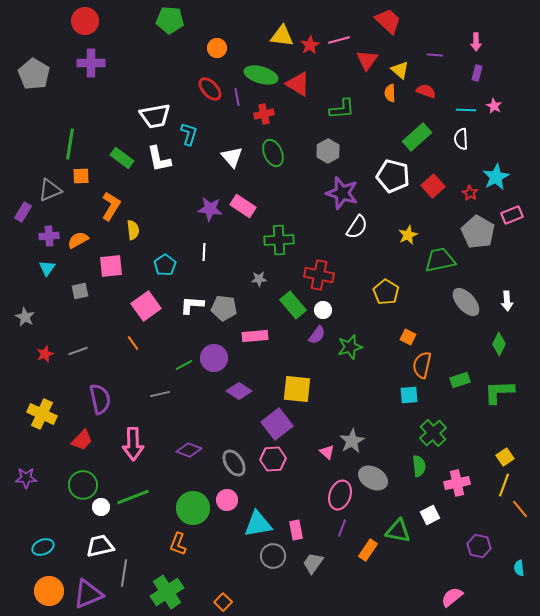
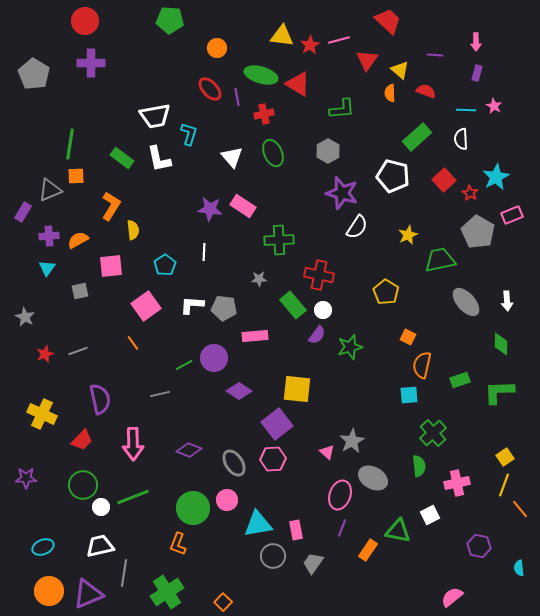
orange square at (81, 176): moved 5 px left
red square at (433, 186): moved 11 px right, 6 px up
green diamond at (499, 344): moved 2 px right; rotated 25 degrees counterclockwise
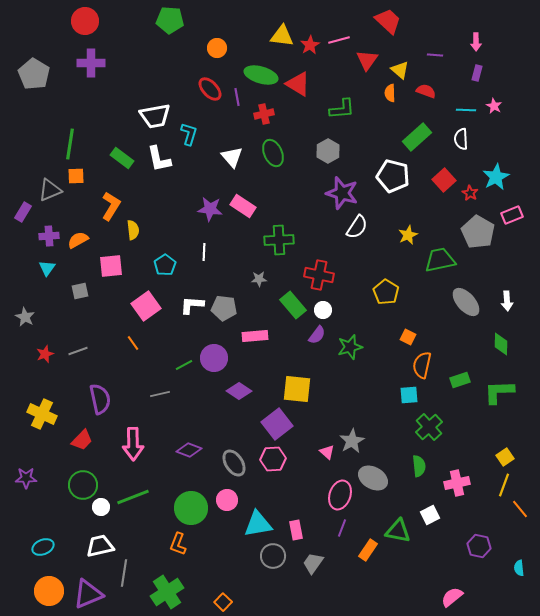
green cross at (433, 433): moved 4 px left, 6 px up
green circle at (193, 508): moved 2 px left
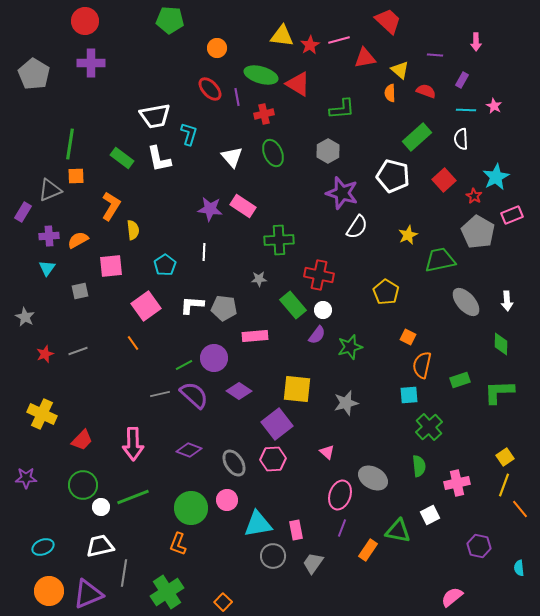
red triangle at (367, 60): moved 2 px left, 2 px up; rotated 45 degrees clockwise
purple rectangle at (477, 73): moved 15 px left, 7 px down; rotated 14 degrees clockwise
red star at (470, 193): moved 4 px right, 3 px down
purple semicircle at (100, 399): moved 94 px right, 4 px up; rotated 36 degrees counterclockwise
gray star at (352, 441): moved 6 px left, 38 px up; rotated 15 degrees clockwise
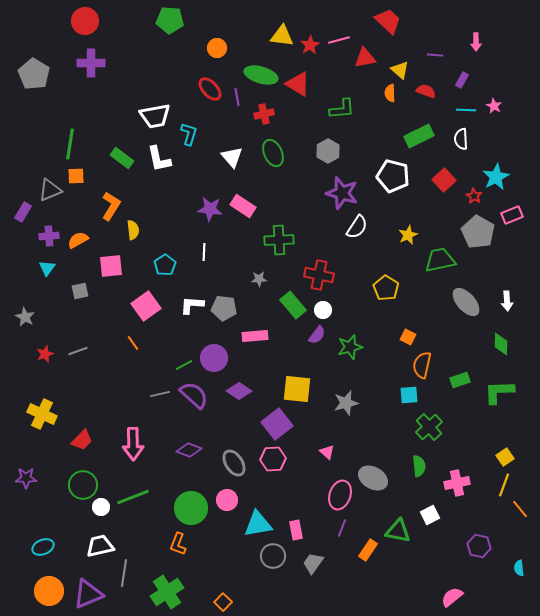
green rectangle at (417, 137): moved 2 px right, 1 px up; rotated 16 degrees clockwise
yellow pentagon at (386, 292): moved 4 px up
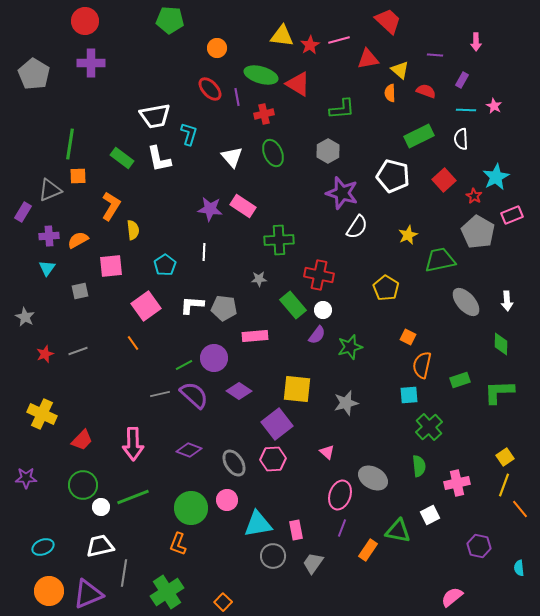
red triangle at (365, 58): moved 3 px right, 1 px down
orange square at (76, 176): moved 2 px right
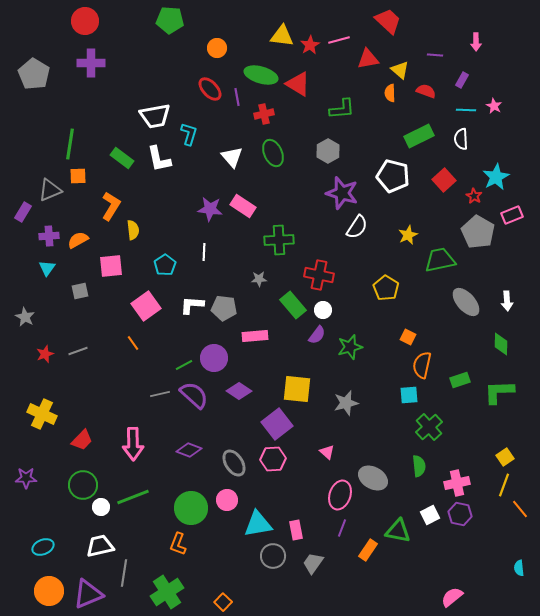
purple hexagon at (479, 546): moved 19 px left, 32 px up
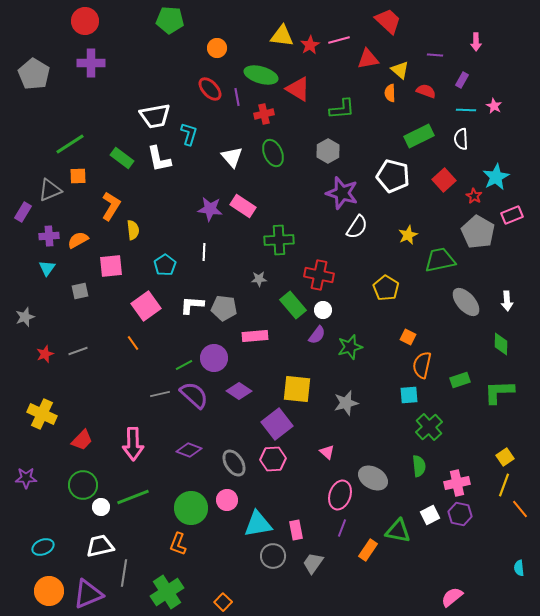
red triangle at (298, 84): moved 5 px down
green line at (70, 144): rotated 48 degrees clockwise
gray star at (25, 317): rotated 24 degrees clockwise
